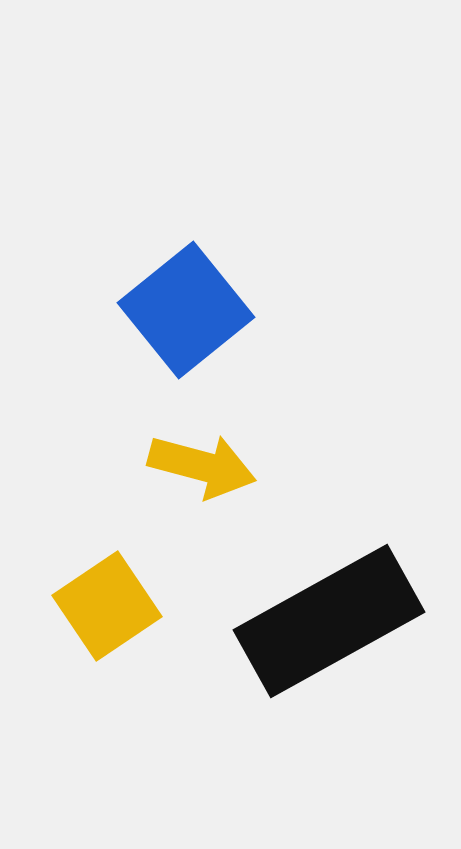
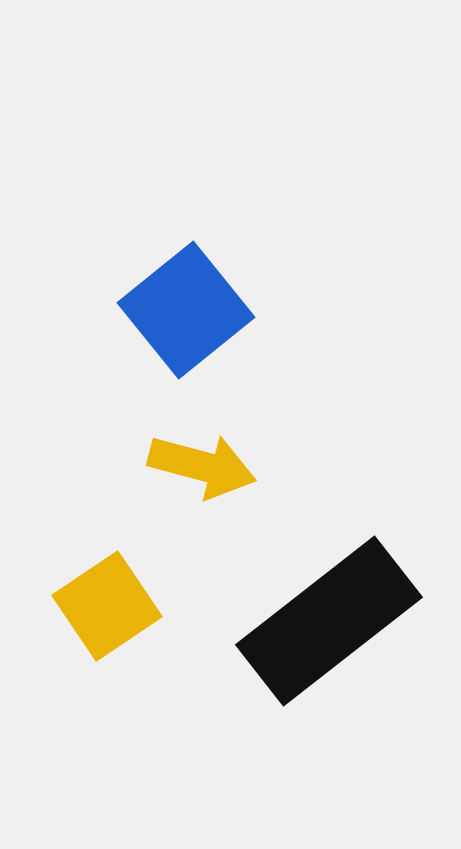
black rectangle: rotated 9 degrees counterclockwise
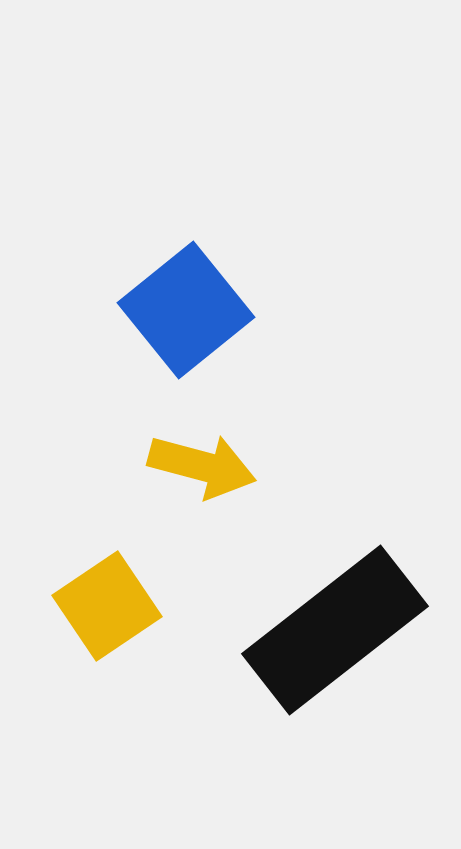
black rectangle: moved 6 px right, 9 px down
